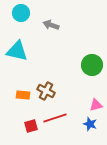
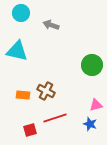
red square: moved 1 px left, 4 px down
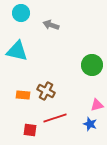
pink triangle: moved 1 px right
red square: rotated 24 degrees clockwise
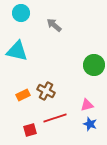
gray arrow: moved 3 px right; rotated 21 degrees clockwise
green circle: moved 2 px right
orange rectangle: rotated 32 degrees counterclockwise
pink triangle: moved 10 px left
red square: rotated 24 degrees counterclockwise
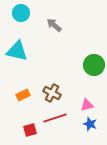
brown cross: moved 6 px right, 2 px down
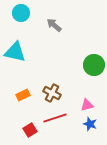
cyan triangle: moved 2 px left, 1 px down
red square: rotated 16 degrees counterclockwise
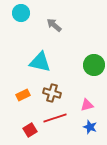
cyan triangle: moved 25 px right, 10 px down
brown cross: rotated 12 degrees counterclockwise
blue star: moved 3 px down
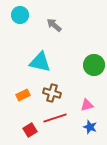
cyan circle: moved 1 px left, 2 px down
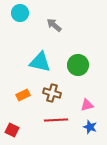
cyan circle: moved 2 px up
green circle: moved 16 px left
red line: moved 1 px right, 2 px down; rotated 15 degrees clockwise
red square: moved 18 px left; rotated 32 degrees counterclockwise
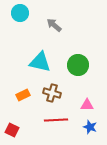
pink triangle: rotated 16 degrees clockwise
